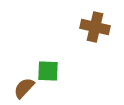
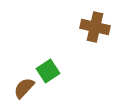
green square: rotated 35 degrees counterclockwise
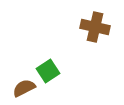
brown semicircle: rotated 20 degrees clockwise
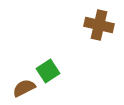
brown cross: moved 4 px right, 2 px up
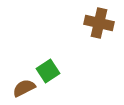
brown cross: moved 2 px up
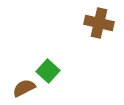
green square: rotated 15 degrees counterclockwise
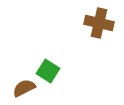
green square: rotated 10 degrees counterclockwise
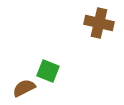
green square: rotated 10 degrees counterclockwise
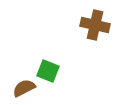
brown cross: moved 4 px left, 2 px down
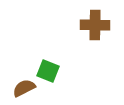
brown cross: rotated 12 degrees counterclockwise
